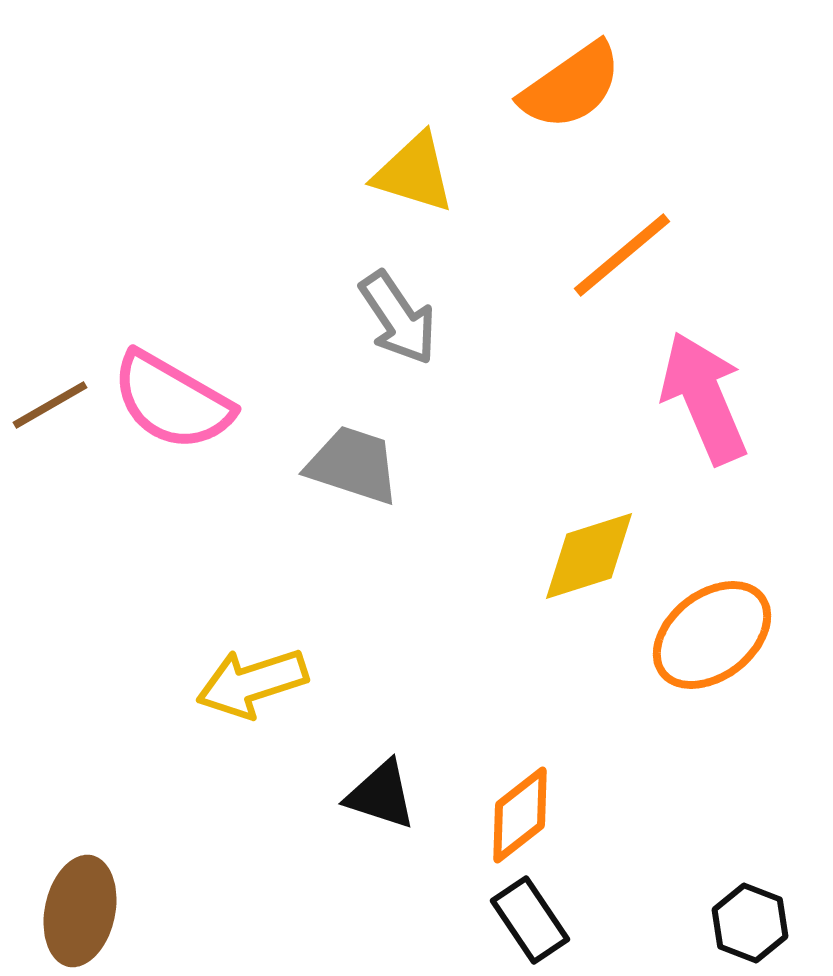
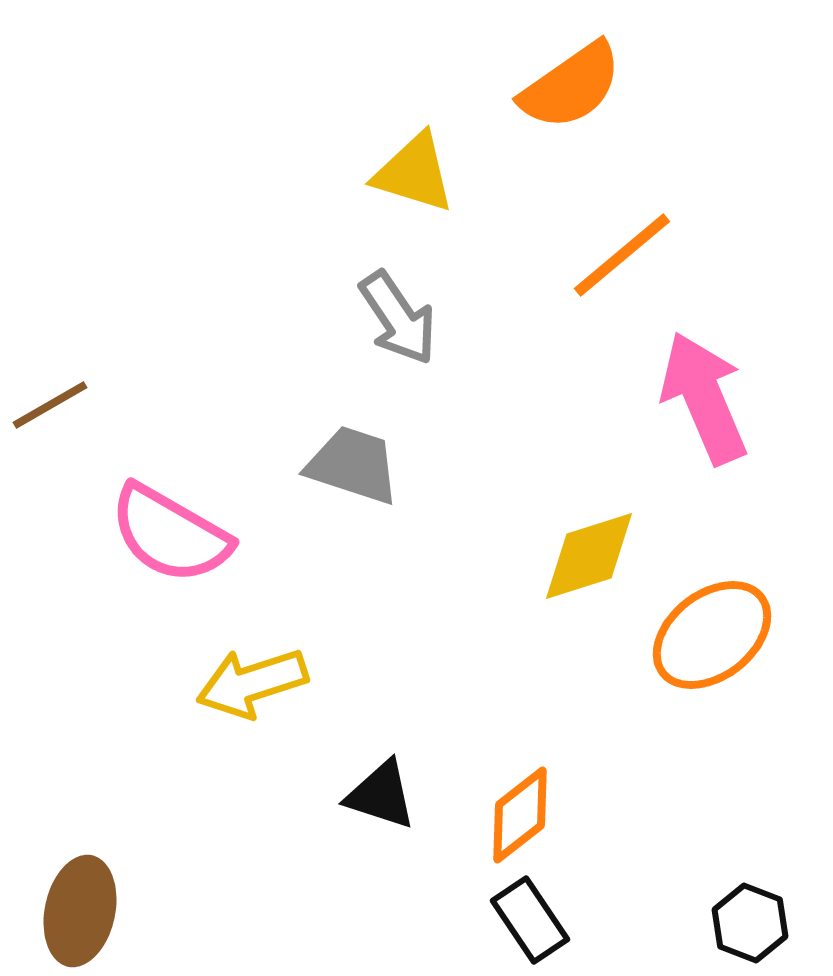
pink semicircle: moved 2 px left, 133 px down
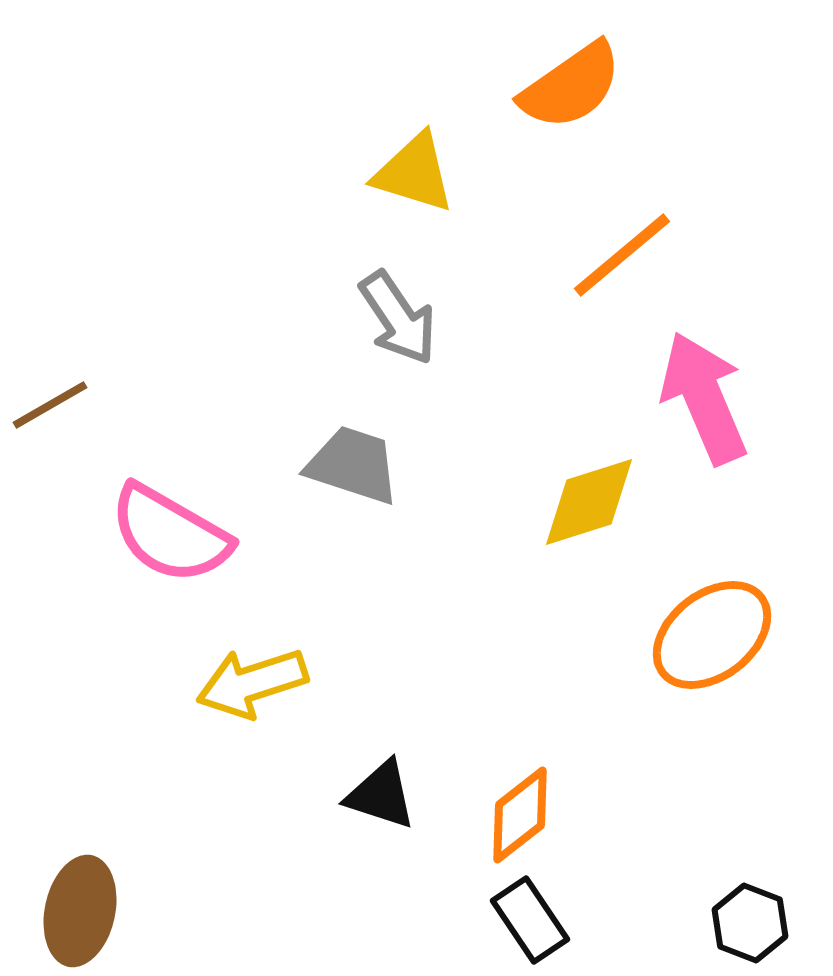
yellow diamond: moved 54 px up
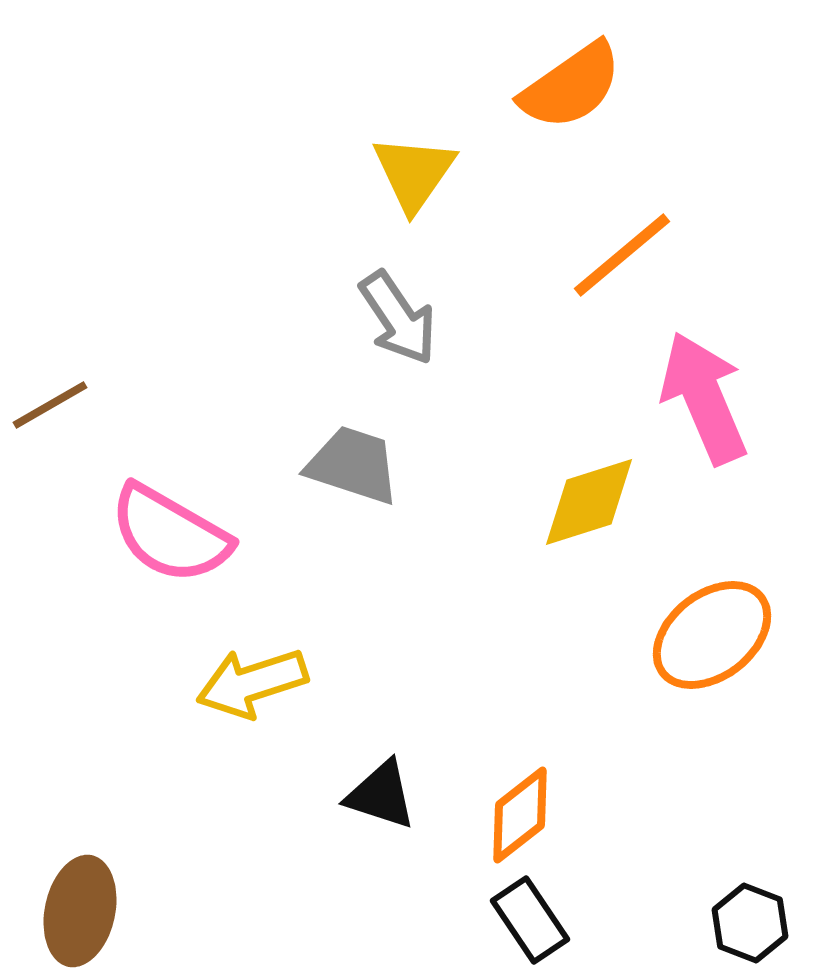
yellow triangle: rotated 48 degrees clockwise
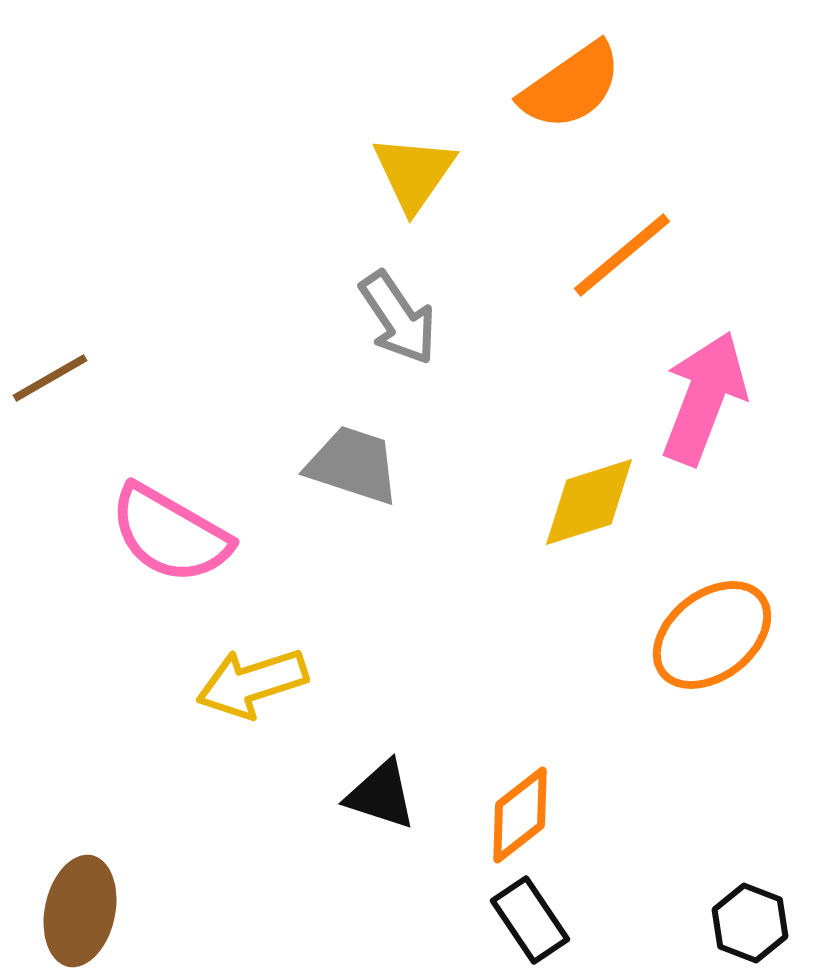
pink arrow: rotated 44 degrees clockwise
brown line: moved 27 px up
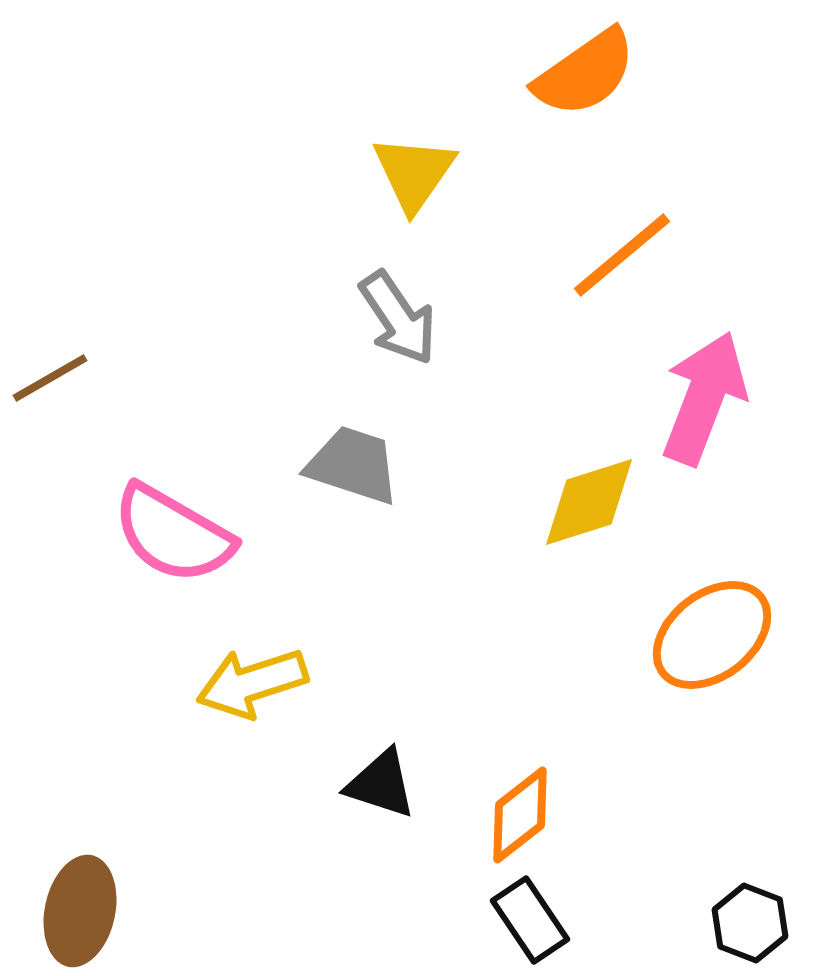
orange semicircle: moved 14 px right, 13 px up
pink semicircle: moved 3 px right
black triangle: moved 11 px up
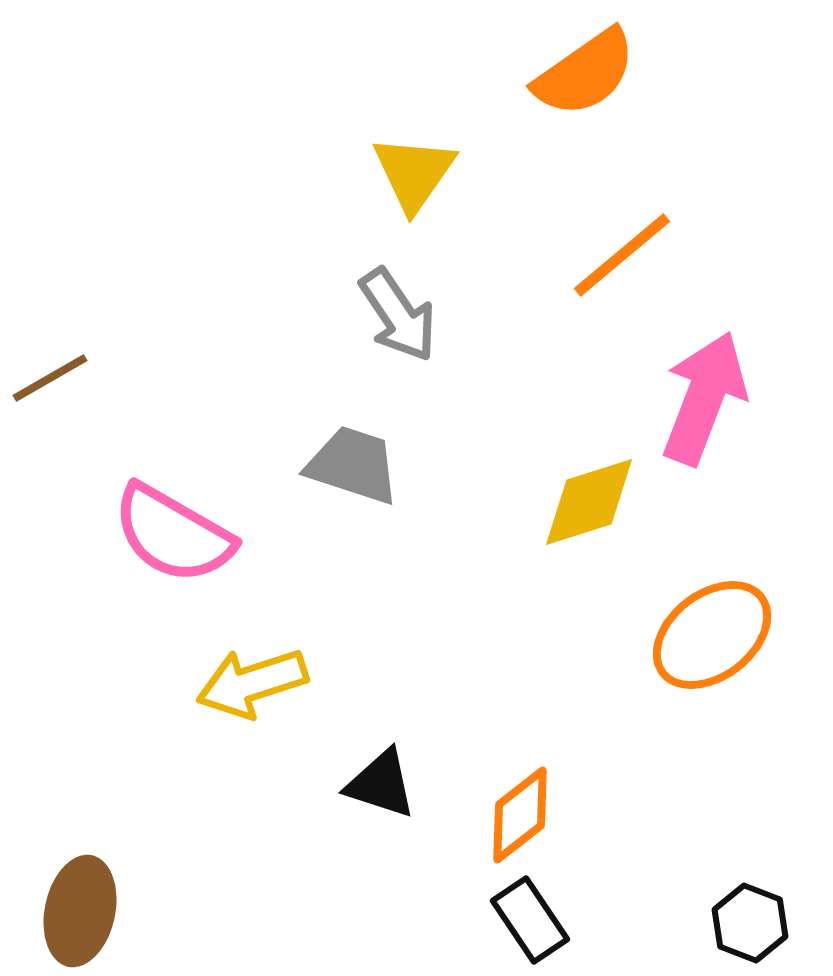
gray arrow: moved 3 px up
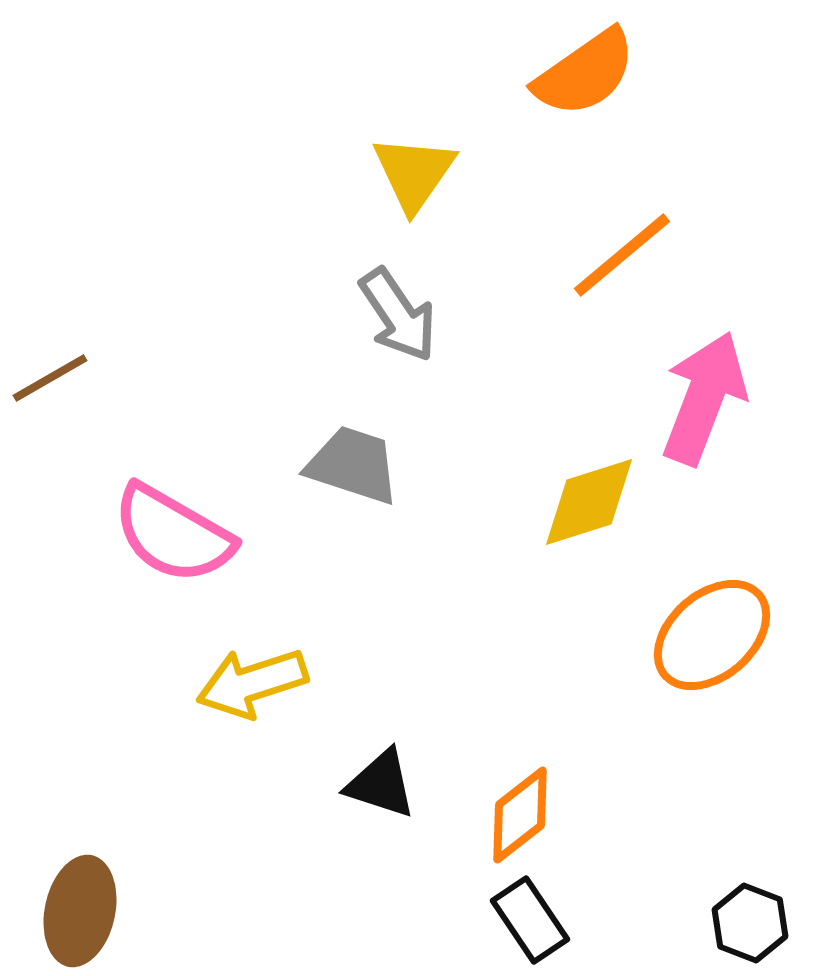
orange ellipse: rotated 3 degrees counterclockwise
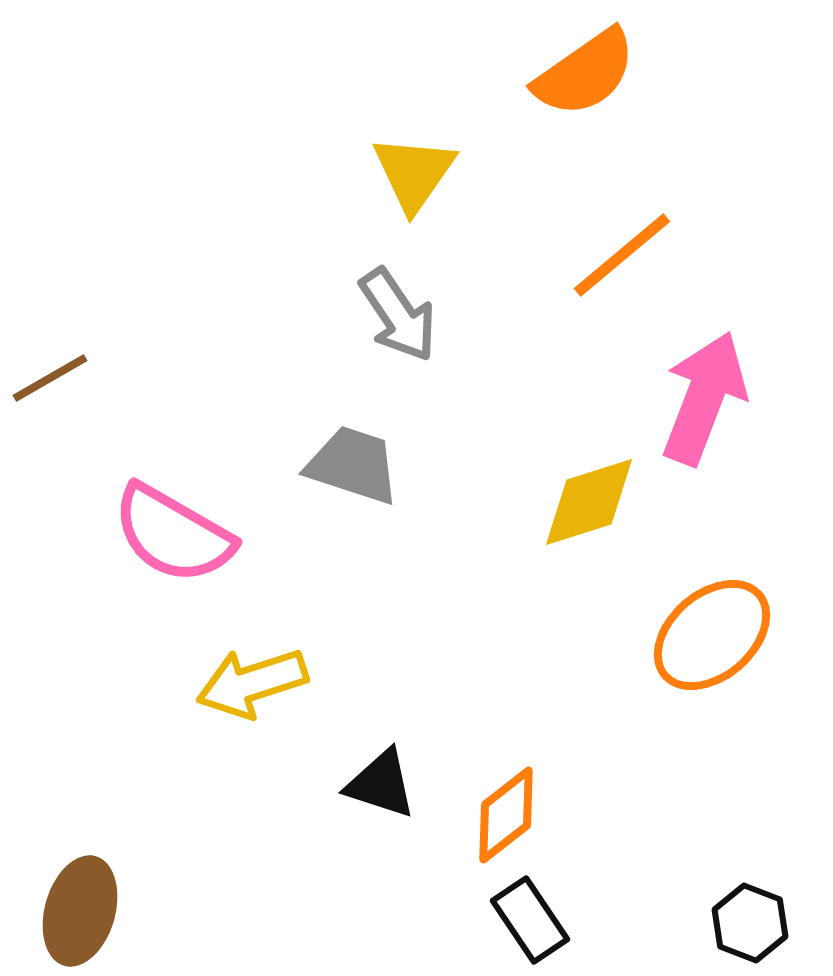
orange diamond: moved 14 px left
brown ellipse: rotated 4 degrees clockwise
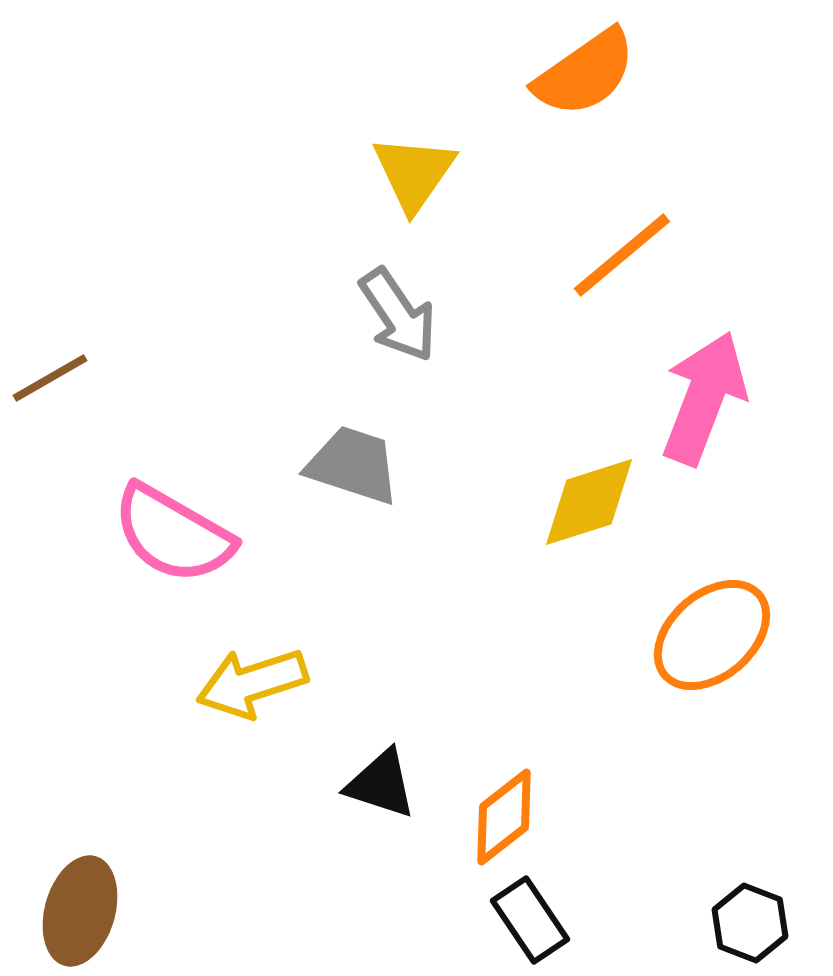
orange diamond: moved 2 px left, 2 px down
